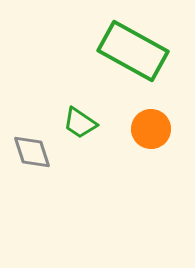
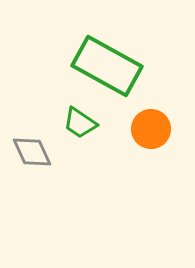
green rectangle: moved 26 px left, 15 px down
gray diamond: rotated 6 degrees counterclockwise
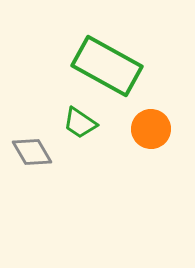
gray diamond: rotated 6 degrees counterclockwise
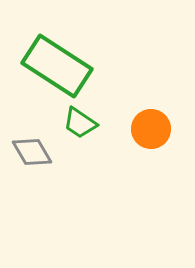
green rectangle: moved 50 px left; rotated 4 degrees clockwise
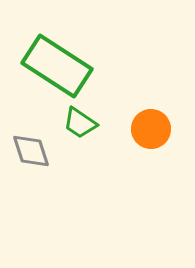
gray diamond: moved 1 px left, 1 px up; rotated 12 degrees clockwise
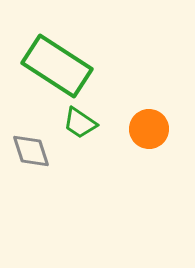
orange circle: moved 2 px left
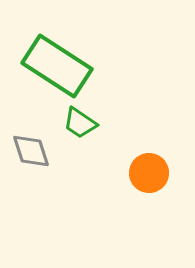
orange circle: moved 44 px down
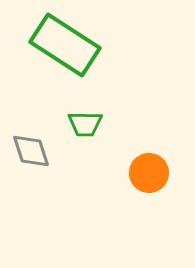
green rectangle: moved 8 px right, 21 px up
green trapezoid: moved 5 px right, 1 px down; rotated 33 degrees counterclockwise
